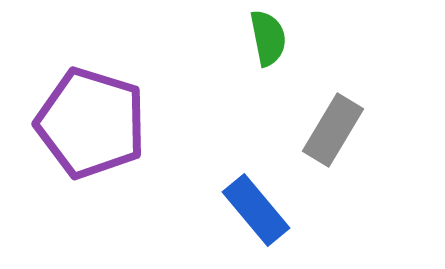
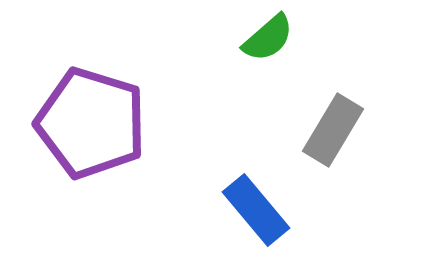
green semicircle: rotated 60 degrees clockwise
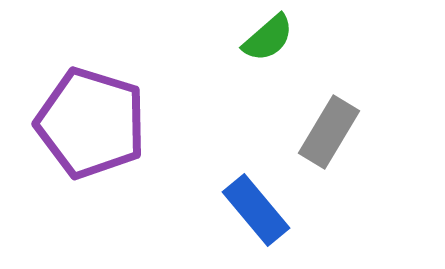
gray rectangle: moved 4 px left, 2 px down
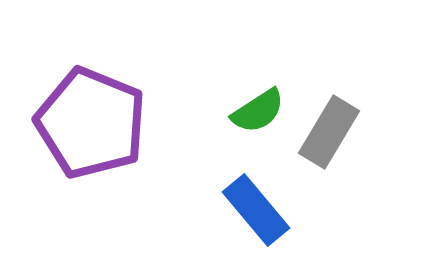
green semicircle: moved 10 px left, 73 px down; rotated 8 degrees clockwise
purple pentagon: rotated 5 degrees clockwise
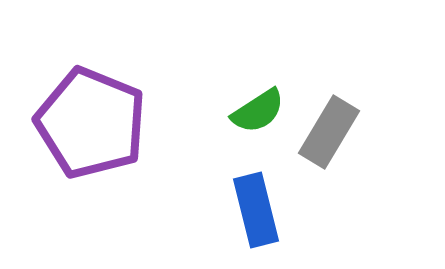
blue rectangle: rotated 26 degrees clockwise
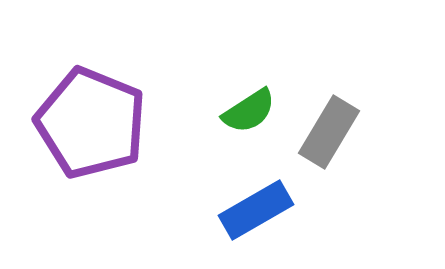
green semicircle: moved 9 px left
blue rectangle: rotated 74 degrees clockwise
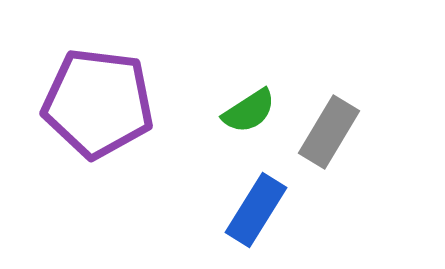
purple pentagon: moved 7 px right, 20 px up; rotated 15 degrees counterclockwise
blue rectangle: rotated 28 degrees counterclockwise
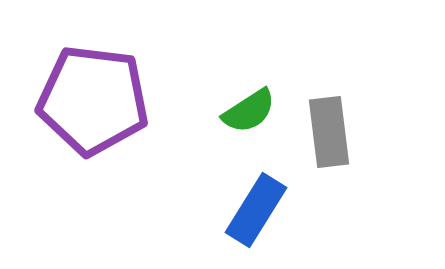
purple pentagon: moved 5 px left, 3 px up
gray rectangle: rotated 38 degrees counterclockwise
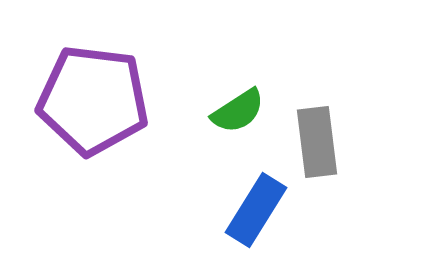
green semicircle: moved 11 px left
gray rectangle: moved 12 px left, 10 px down
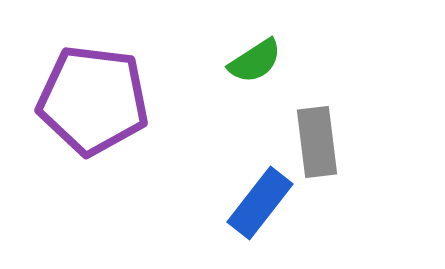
green semicircle: moved 17 px right, 50 px up
blue rectangle: moved 4 px right, 7 px up; rotated 6 degrees clockwise
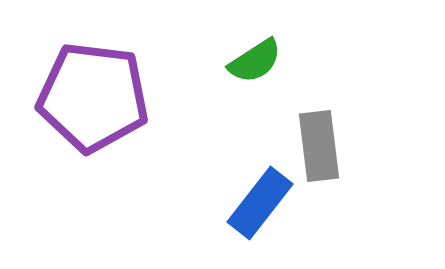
purple pentagon: moved 3 px up
gray rectangle: moved 2 px right, 4 px down
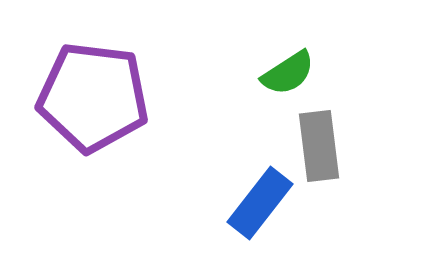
green semicircle: moved 33 px right, 12 px down
